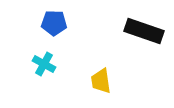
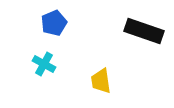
blue pentagon: rotated 25 degrees counterclockwise
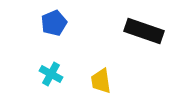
cyan cross: moved 7 px right, 10 px down
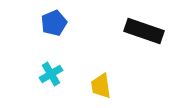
cyan cross: rotated 30 degrees clockwise
yellow trapezoid: moved 5 px down
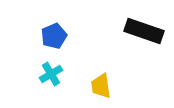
blue pentagon: moved 13 px down
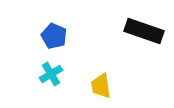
blue pentagon: rotated 25 degrees counterclockwise
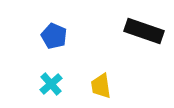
cyan cross: moved 10 px down; rotated 10 degrees counterclockwise
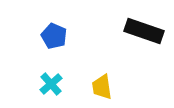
yellow trapezoid: moved 1 px right, 1 px down
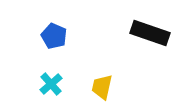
black rectangle: moved 6 px right, 2 px down
yellow trapezoid: rotated 20 degrees clockwise
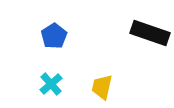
blue pentagon: rotated 15 degrees clockwise
